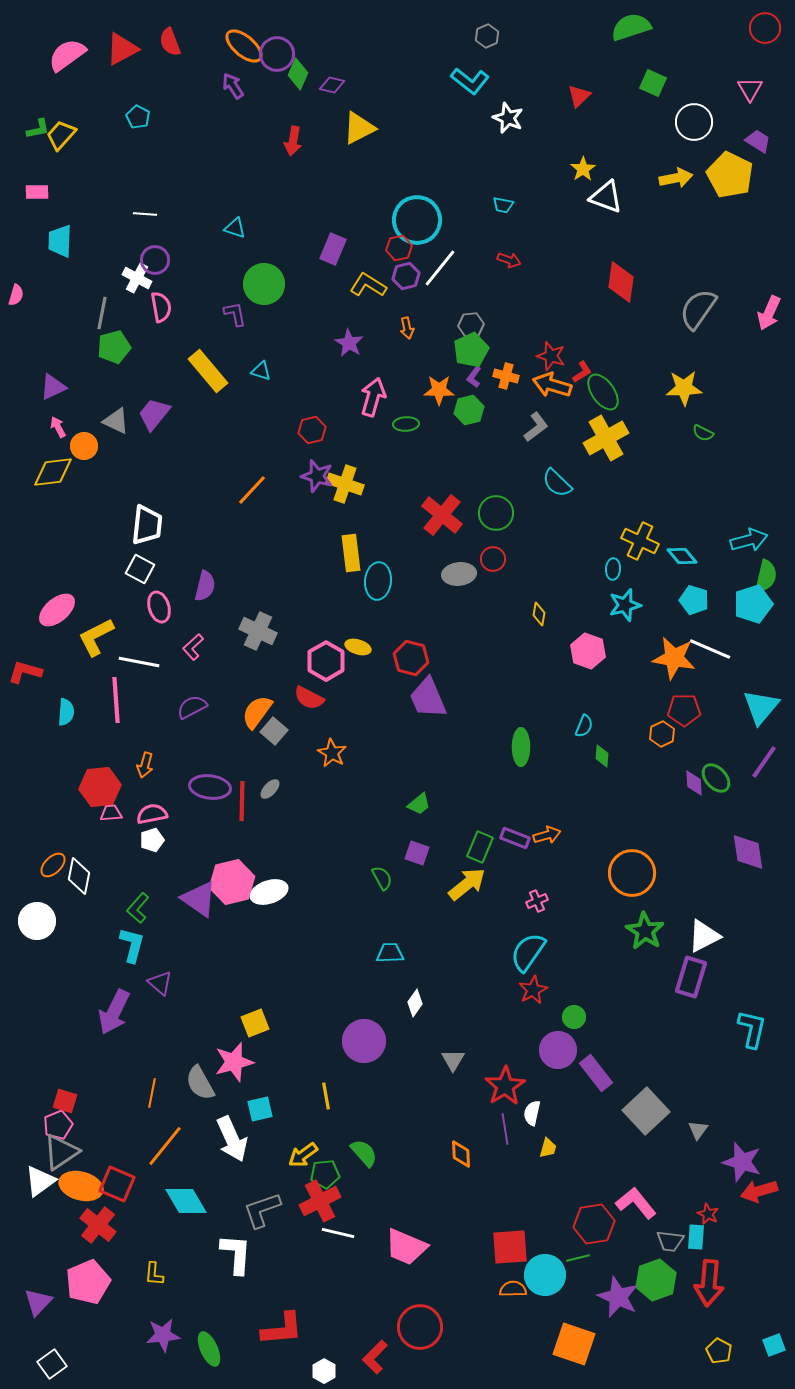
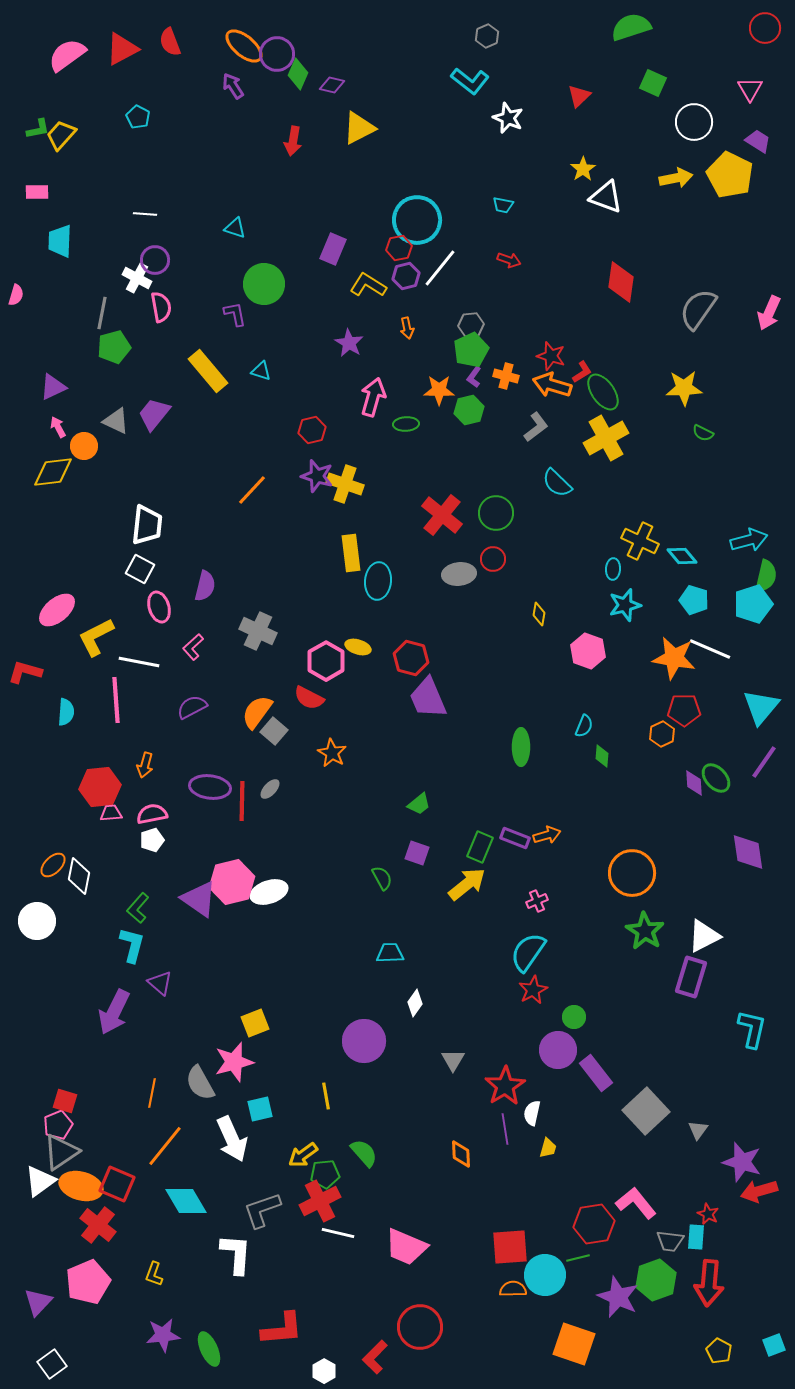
yellow L-shape at (154, 1274): rotated 15 degrees clockwise
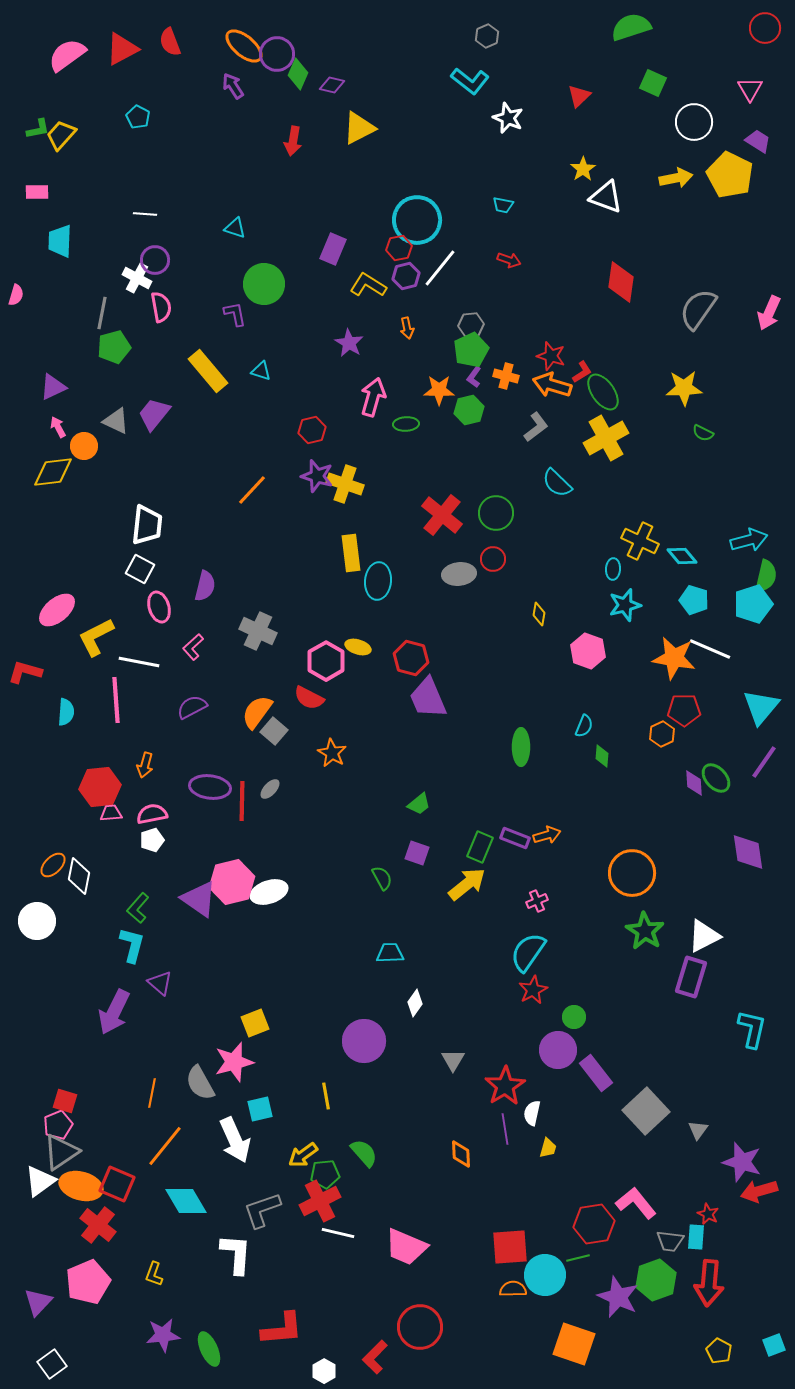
white arrow at (232, 1139): moved 3 px right, 1 px down
